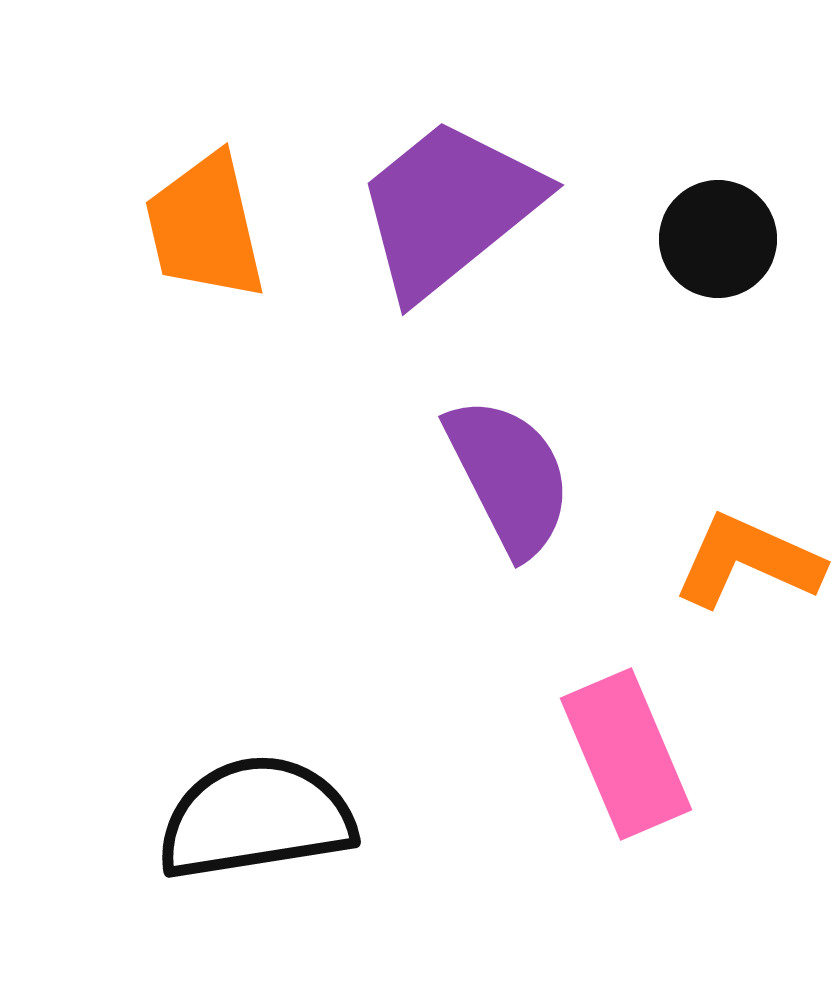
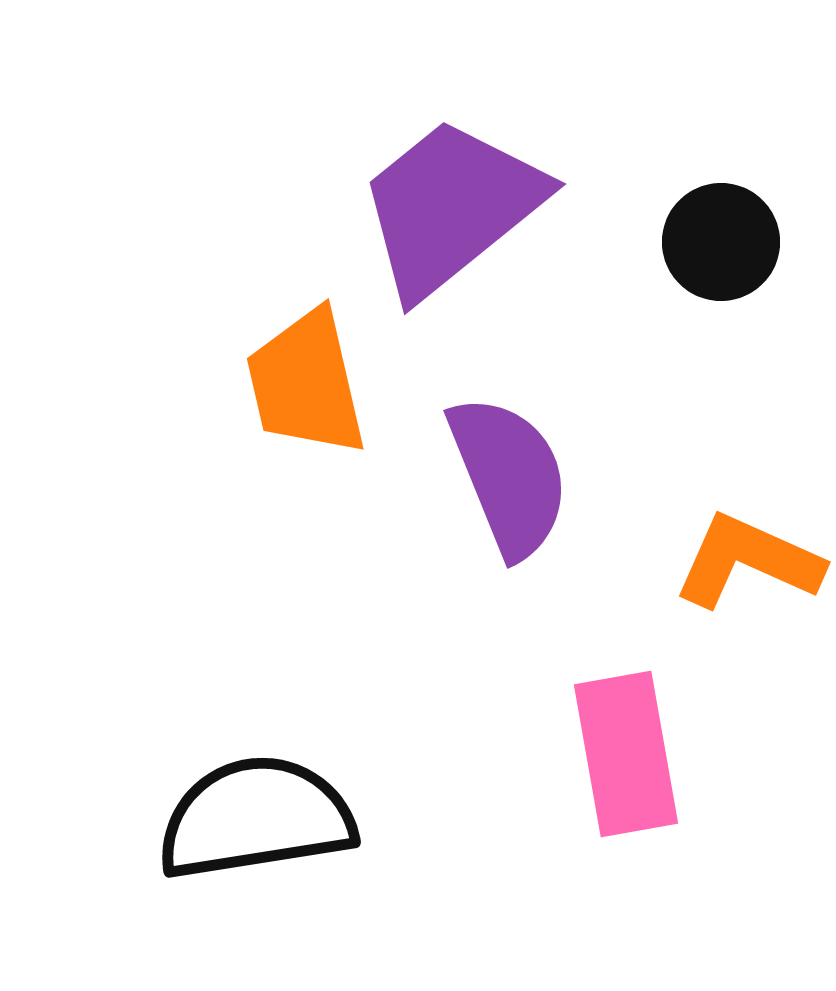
purple trapezoid: moved 2 px right, 1 px up
orange trapezoid: moved 101 px right, 156 px down
black circle: moved 3 px right, 3 px down
purple semicircle: rotated 5 degrees clockwise
pink rectangle: rotated 13 degrees clockwise
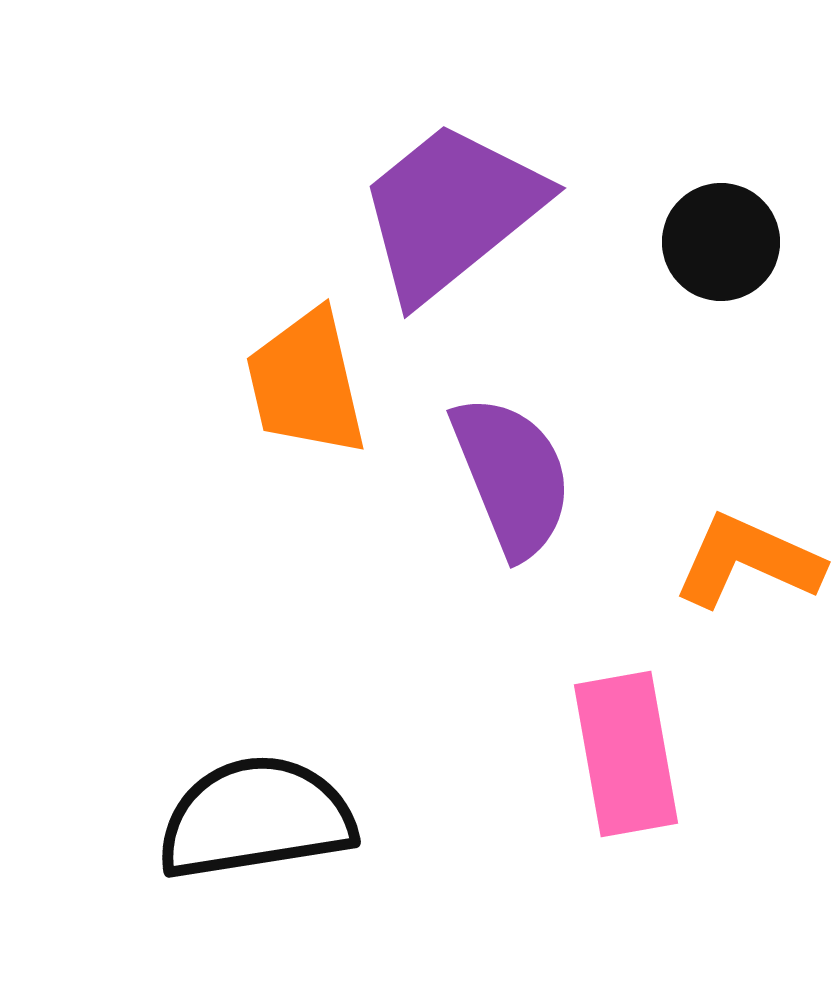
purple trapezoid: moved 4 px down
purple semicircle: moved 3 px right
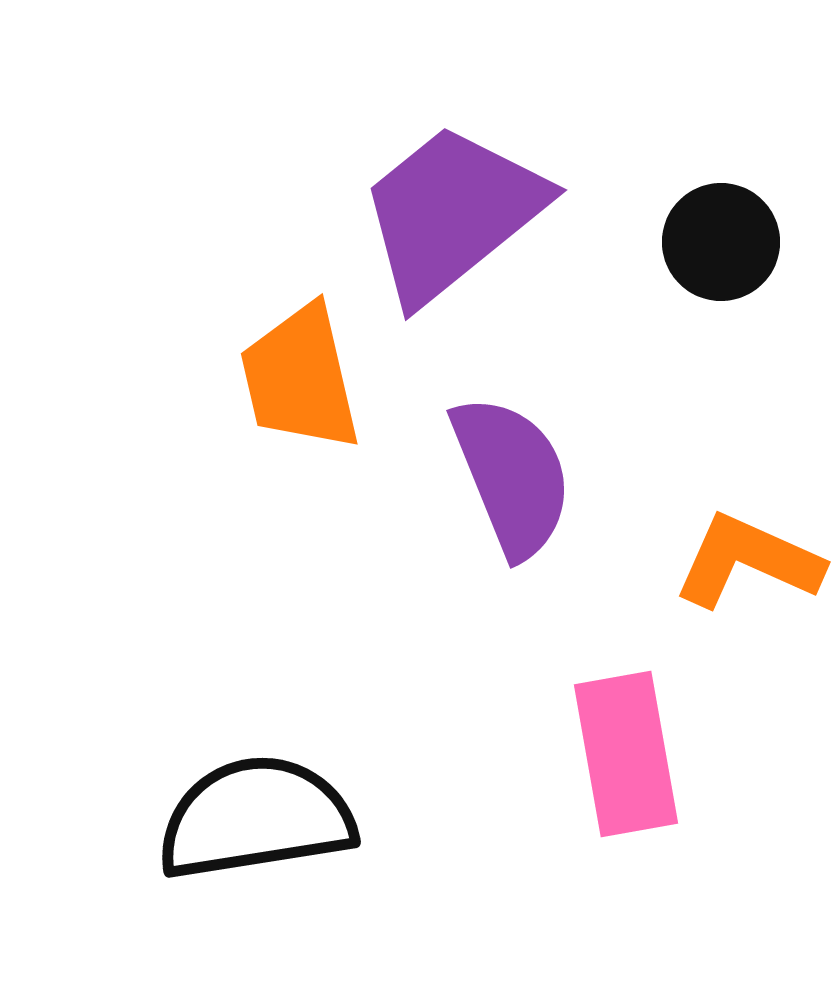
purple trapezoid: moved 1 px right, 2 px down
orange trapezoid: moved 6 px left, 5 px up
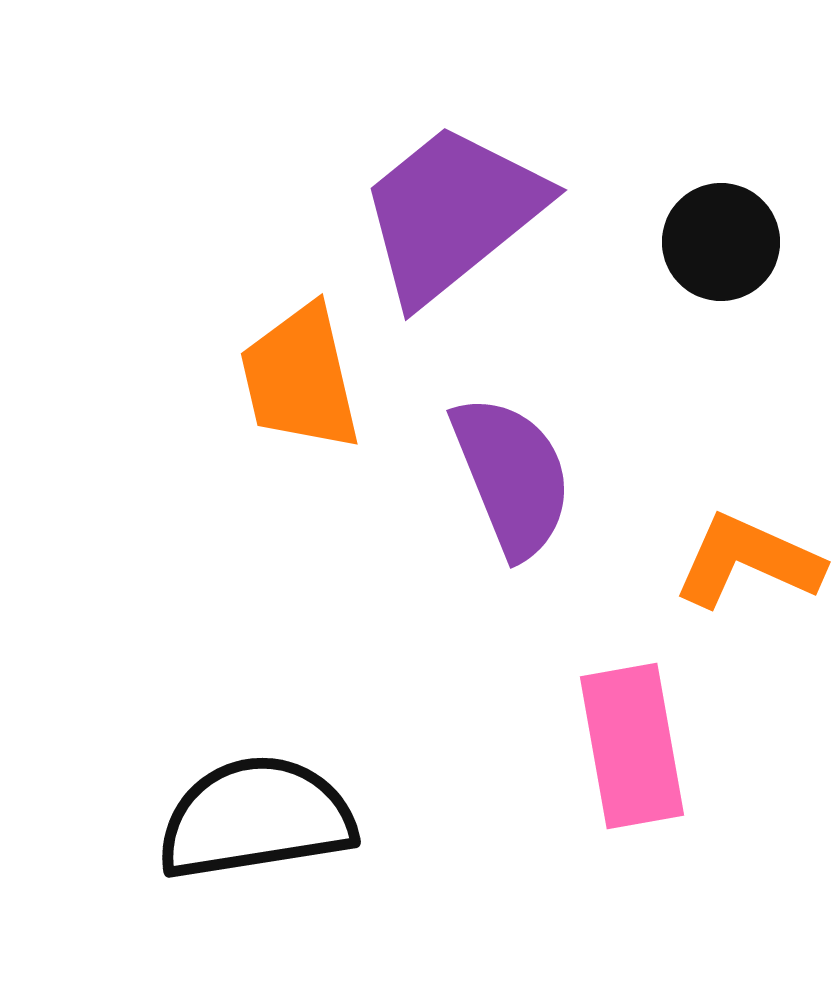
pink rectangle: moved 6 px right, 8 px up
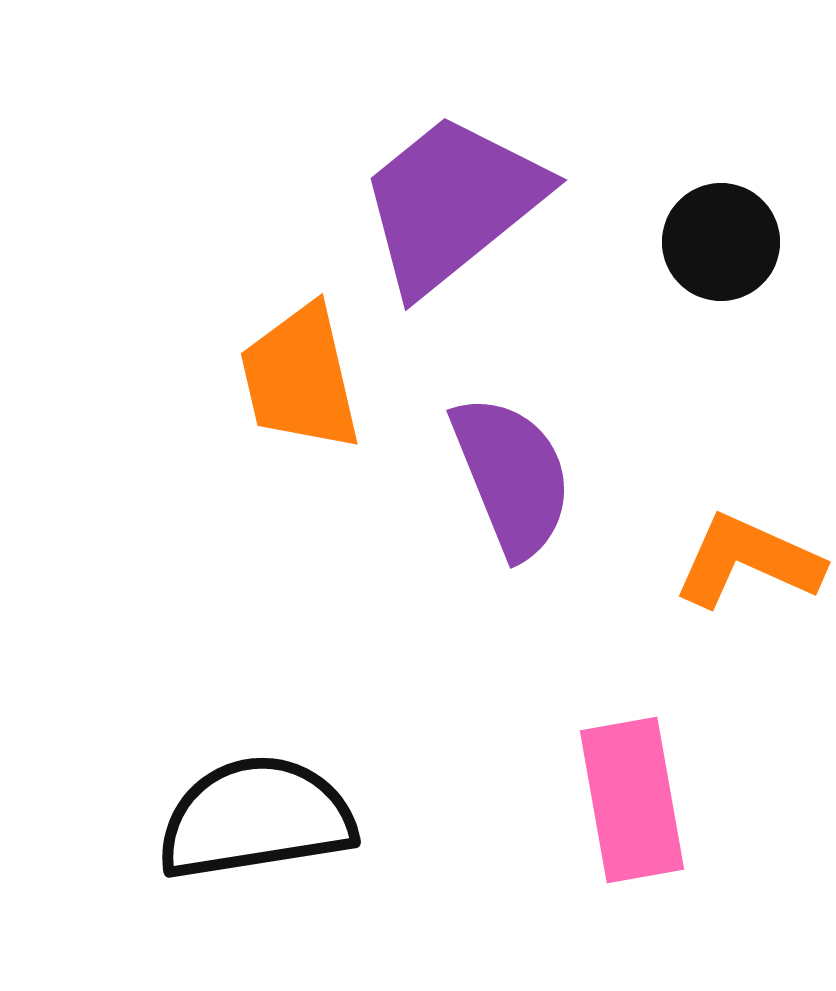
purple trapezoid: moved 10 px up
pink rectangle: moved 54 px down
